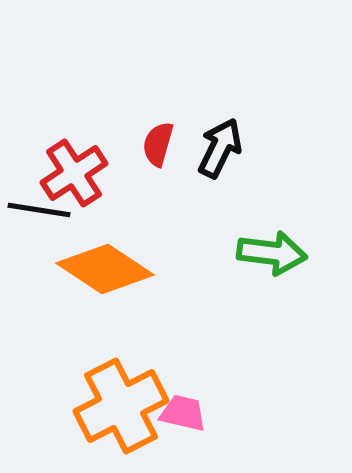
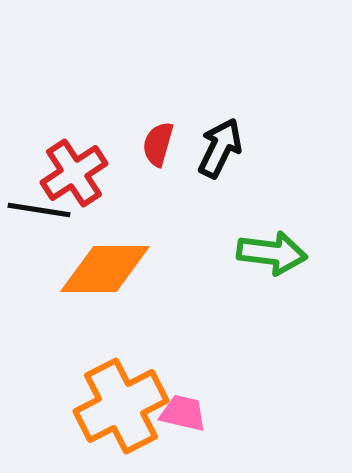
orange diamond: rotated 34 degrees counterclockwise
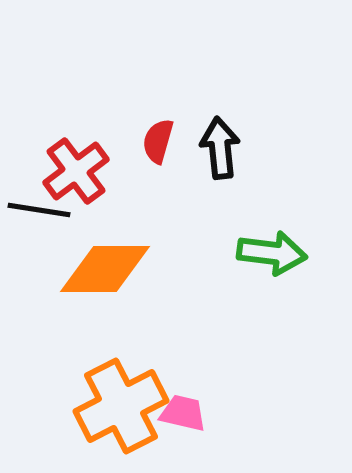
red semicircle: moved 3 px up
black arrow: rotated 32 degrees counterclockwise
red cross: moved 2 px right, 2 px up; rotated 4 degrees counterclockwise
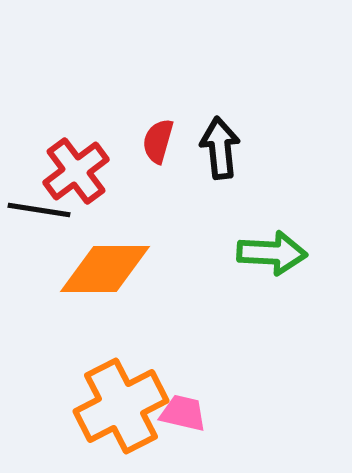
green arrow: rotated 4 degrees counterclockwise
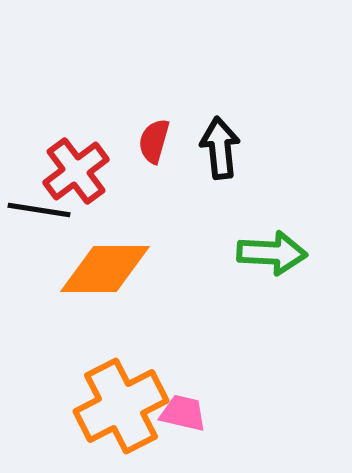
red semicircle: moved 4 px left
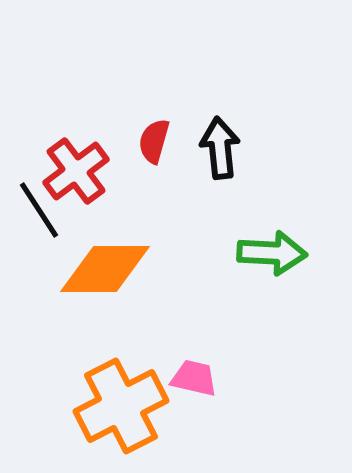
black line: rotated 48 degrees clockwise
pink trapezoid: moved 11 px right, 35 px up
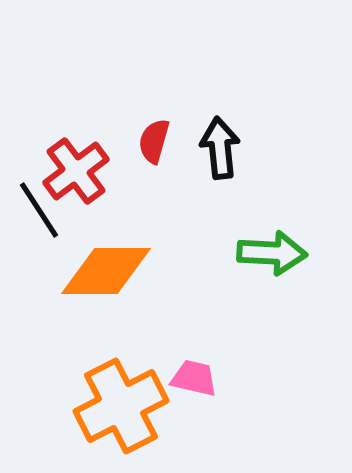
orange diamond: moved 1 px right, 2 px down
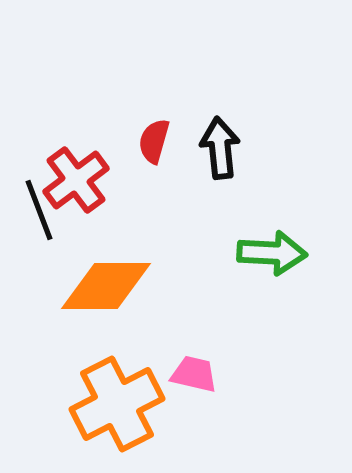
red cross: moved 9 px down
black line: rotated 12 degrees clockwise
orange diamond: moved 15 px down
pink trapezoid: moved 4 px up
orange cross: moved 4 px left, 2 px up
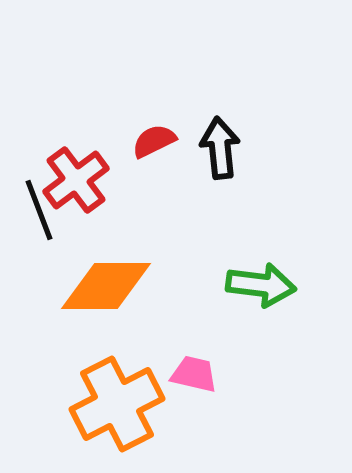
red semicircle: rotated 48 degrees clockwise
green arrow: moved 11 px left, 32 px down; rotated 4 degrees clockwise
